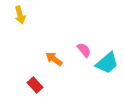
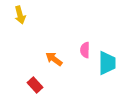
pink semicircle: moved 1 px right; rotated 140 degrees counterclockwise
cyan trapezoid: rotated 50 degrees counterclockwise
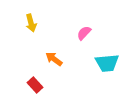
yellow arrow: moved 11 px right, 8 px down
pink semicircle: moved 1 px left, 17 px up; rotated 42 degrees clockwise
cyan trapezoid: rotated 85 degrees clockwise
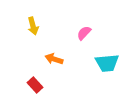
yellow arrow: moved 2 px right, 3 px down
orange arrow: rotated 18 degrees counterclockwise
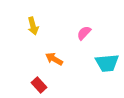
orange arrow: rotated 12 degrees clockwise
red rectangle: moved 4 px right
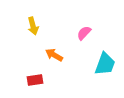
orange arrow: moved 4 px up
cyan trapezoid: moved 2 px left, 1 px down; rotated 65 degrees counterclockwise
red rectangle: moved 4 px left, 5 px up; rotated 56 degrees counterclockwise
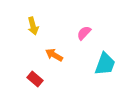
red rectangle: moved 1 px up; rotated 49 degrees clockwise
